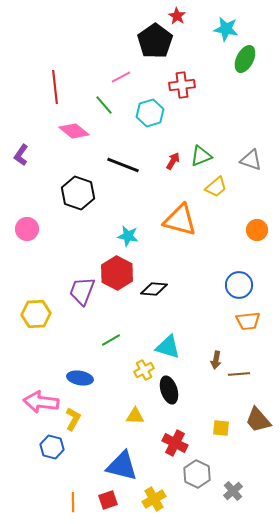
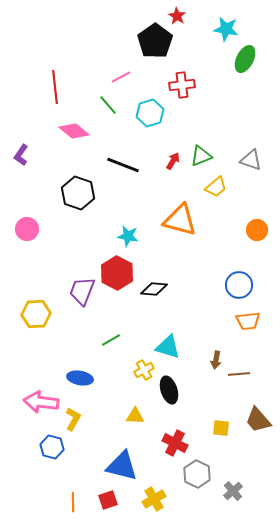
green line at (104, 105): moved 4 px right
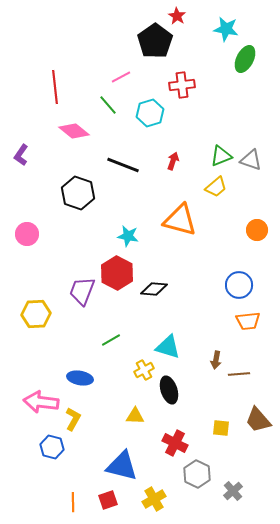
green triangle at (201, 156): moved 20 px right
red arrow at (173, 161): rotated 12 degrees counterclockwise
pink circle at (27, 229): moved 5 px down
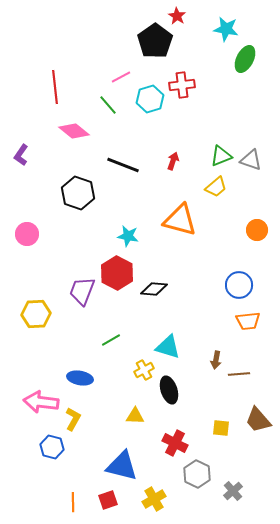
cyan hexagon at (150, 113): moved 14 px up
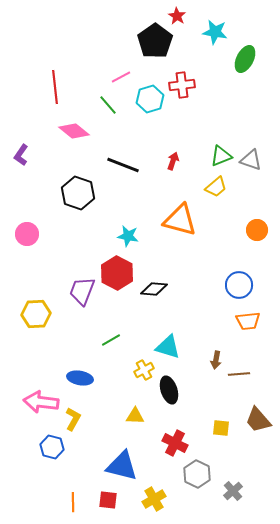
cyan star at (226, 29): moved 11 px left, 3 px down
red square at (108, 500): rotated 24 degrees clockwise
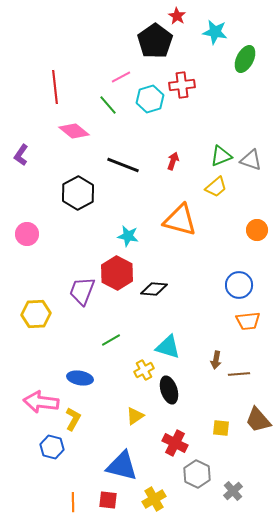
black hexagon at (78, 193): rotated 12 degrees clockwise
yellow triangle at (135, 416): rotated 36 degrees counterclockwise
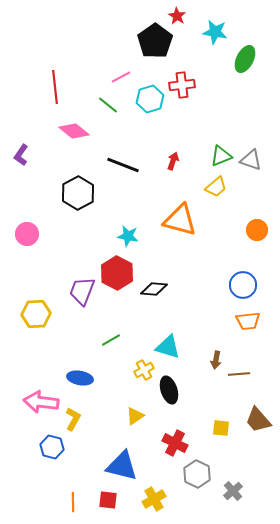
green line at (108, 105): rotated 10 degrees counterclockwise
blue circle at (239, 285): moved 4 px right
